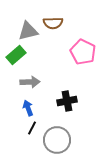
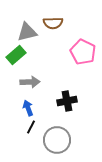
gray triangle: moved 1 px left, 1 px down
black line: moved 1 px left, 1 px up
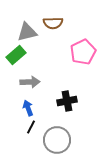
pink pentagon: rotated 20 degrees clockwise
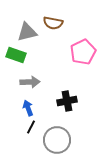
brown semicircle: rotated 12 degrees clockwise
green rectangle: rotated 60 degrees clockwise
